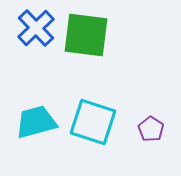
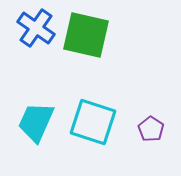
blue cross: rotated 12 degrees counterclockwise
green square: rotated 6 degrees clockwise
cyan trapezoid: rotated 51 degrees counterclockwise
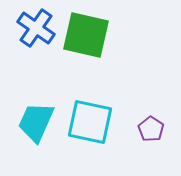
cyan square: moved 3 px left; rotated 6 degrees counterclockwise
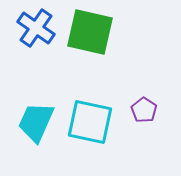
green square: moved 4 px right, 3 px up
purple pentagon: moved 7 px left, 19 px up
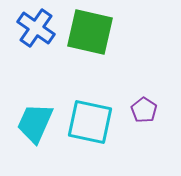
cyan trapezoid: moved 1 px left, 1 px down
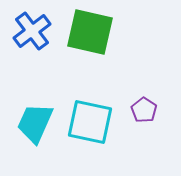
blue cross: moved 4 px left, 3 px down; rotated 18 degrees clockwise
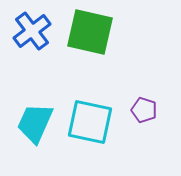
purple pentagon: rotated 15 degrees counterclockwise
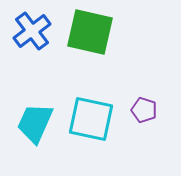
cyan square: moved 1 px right, 3 px up
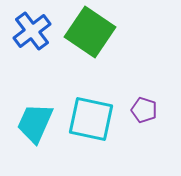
green square: rotated 21 degrees clockwise
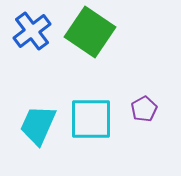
purple pentagon: moved 1 px up; rotated 25 degrees clockwise
cyan square: rotated 12 degrees counterclockwise
cyan trapezoid: moved 3 px right, 2 px down
